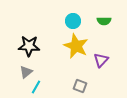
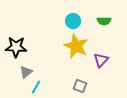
black star: moved 13 px left, 1 px down
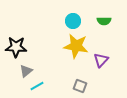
yellow star: rotated 15 degrees counterclockwise
gray triangle: moved 1 px up
cyan line: moved 1 px right, 1 px up; rotated 32 degrees clockwise
